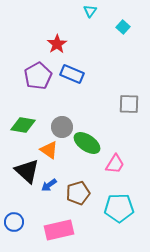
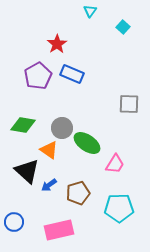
gray circle: moved 1 px down
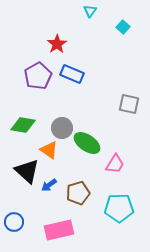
gray square: rotated 10 degrees clockwise
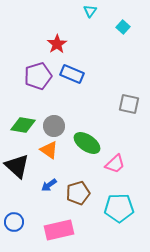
purple pentagon: rotated 12 degrees clockwise
gray circle: moved 8 px left, 2 px up
pink trapezoid: rotated 15 degrees clockwise
black triangle: moved 10 px left, 5 px up
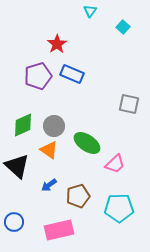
green diamond: rotated 35 degrees counterclockwise
brown pentagon: moved 3 px down
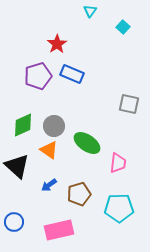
pink trapezoid: moved 3 px right, 1 px up; rotated 40 degrees counterclockwise
brown pentagon: moved 1 px right, 2 px up
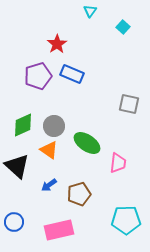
cyan pentagon: moved 7 px right, 12 px down
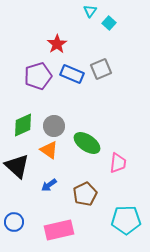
cyan square: moved 14 px left, 4 px up
gray square: moved 28 px left, 35 px up; rotated 35 degrees counterclockwise
brown pentagon: moved 6 px right; rotated 10 degrees counterclockwise
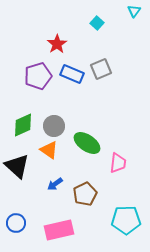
cyan triangle: moved 44 px right
cyan square: moved 12 px left
blue arrow: moved 6 px right, 1 px up
blue circle: moved 2 px right, 1 px down
